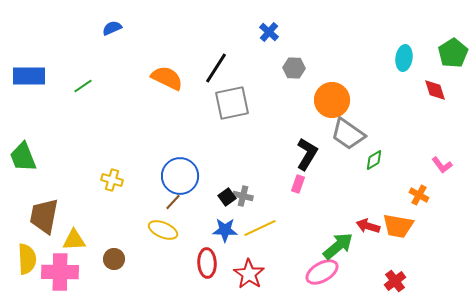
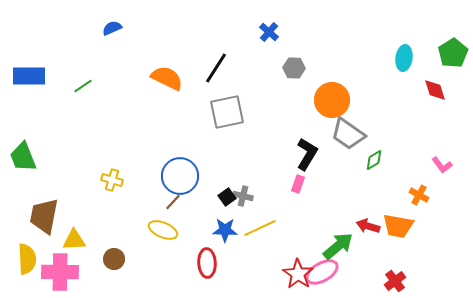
gray square: moved 5 px left, 9 px down
red star: moved 49 px right
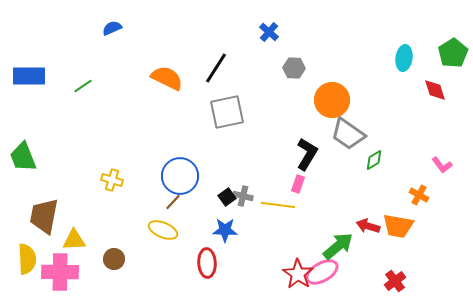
yellow line: moved 18 px right, 23 px up; rotated 32 degrees clockwise
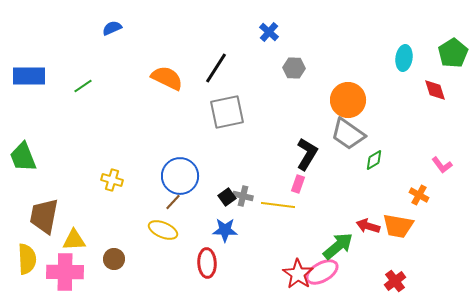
orange circle: moved 16 px right
pink cross: moved 5 px right
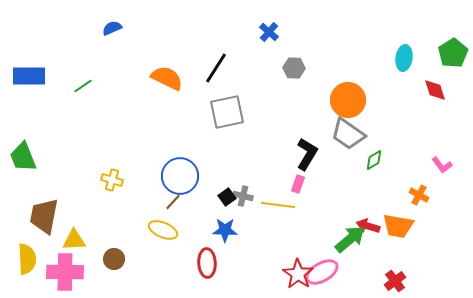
green arrow: moved 12 px right, 7 px up
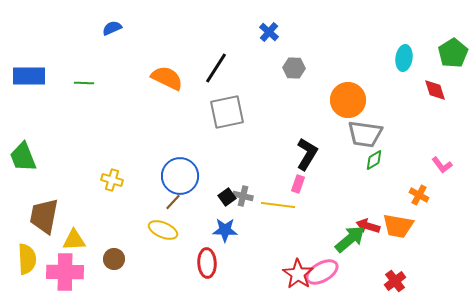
green line: moved 1 px right, 3 px up; rotated 36 degrees clockwise
gray trapezoid: moved 17 px right; rotated 27 degrees counterclockwise
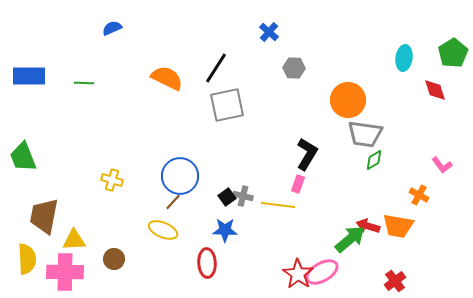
gray square: moved 7 px up
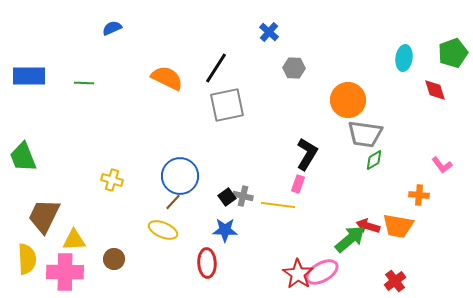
green pentagon: rotated 12 degrees clockwise
orange cross: rotated 24 degrees counterclockwise
brown trapezoid: rotated 15 degrees clockwise
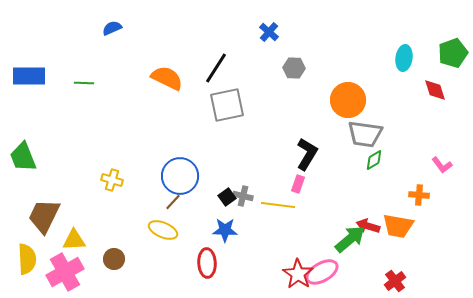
pink cross: rotated 30 degrees counterclockwise
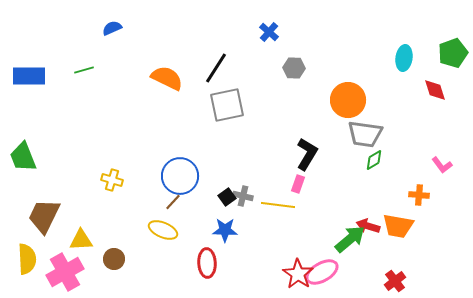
green line: moved 13 px up; rotated 18 degrees counterclockwise
yellow triangle: moved 7 px right
